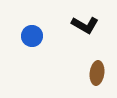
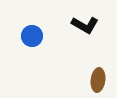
brown ellipse: moved 1 px right, 7 px down
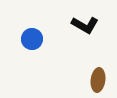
blue circle: moved 3 px down
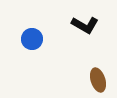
brown ellipse: rotated 25 degrees counterclockwise
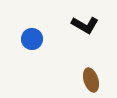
brown ellipse: moved 7 px left
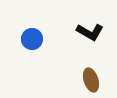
black L-shape: moved 5 px right, 7 px down
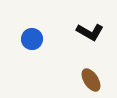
brown ellipse: rotated 15 degrees counterclockwise
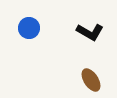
blue circle: moved 3 px left, 11 px up
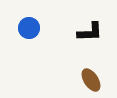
black L-shape: rotated 32 degrees counterclockwise
